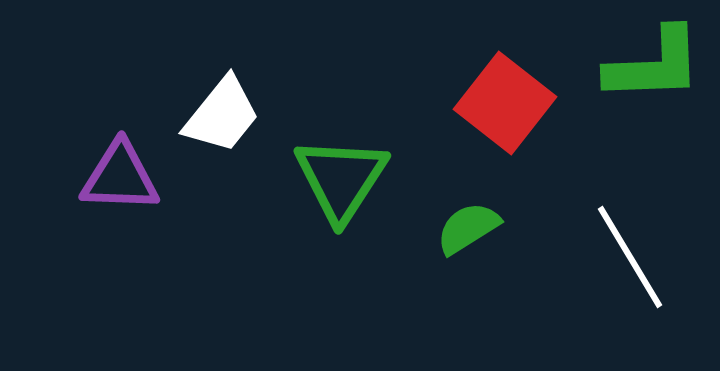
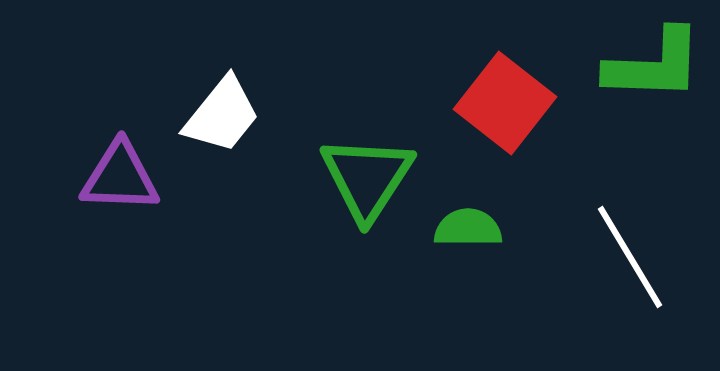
green L-shape: rotated 4 degrees clockwise
green triangle: moved 26 px right, 1 px up
green semicircle: rotated 32 degrees clockwise
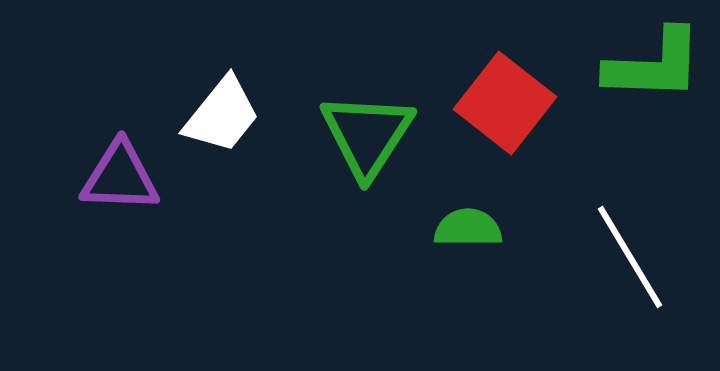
green triangle: moved 43 px up
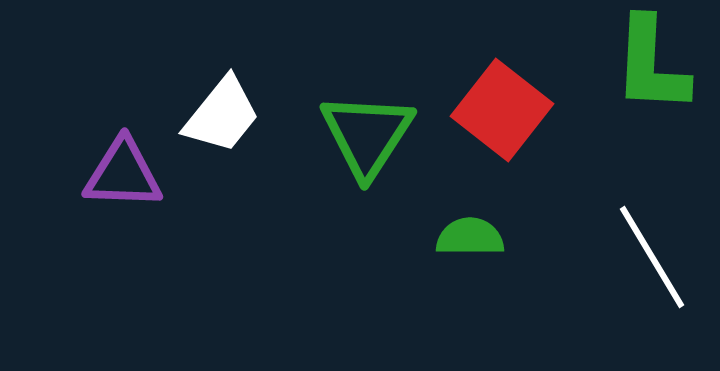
green L-shape: moved 3 px left; rotated 91 degrees clockwise
red square: moved 3 px left, 7 px down
purple triangle: moved 3 px right, 3 px up
green semicircle: moved 2 px right, 9 px down
white line: moved 22 px right
